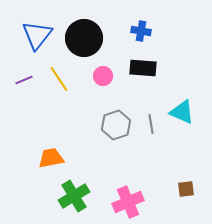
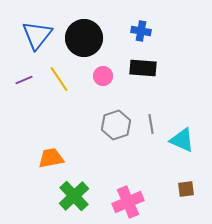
cyan triangle: moved 28 px down
green cross: rotated 12 degrees counterclockwise
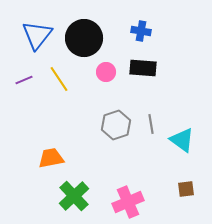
pink circle: moved 3 px right, 4 px up
cyan triangle: rotated 12 degrees clockwise
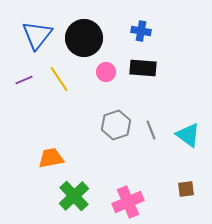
gray line: moved 6 px down; rotated 12 degrees counterclockwise
cyan triangle: moved 6 px right, 5 px up
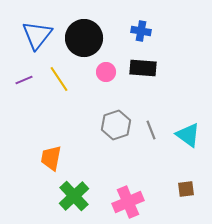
orange trapezoid: rotated 68 degrees counterclockwise
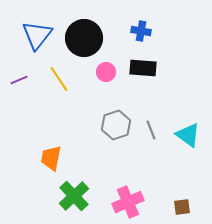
purple line: moved 5 px left
brown square: moved 4 px left, 18 px down
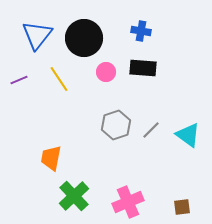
gray line: rotated 66 degrees clockwise
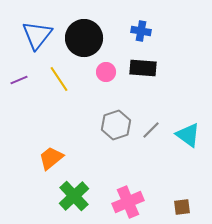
orange trapezoid: rotated 40 degrees clockwise
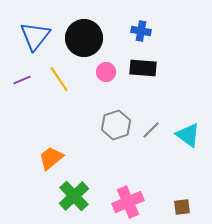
blue triangle: moved 2 px left, 1 px down
purple line: moved 3 px right
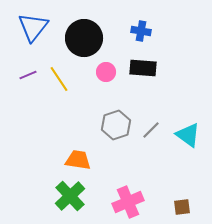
blue triangle: moved 2 px left, 9 px up
purple line: moved 6 px right, 5 px up
orange trapezoid: moved 27 px right, 2 px down; rotated 48 degrees clockwise
green cross: moved 4 px left
